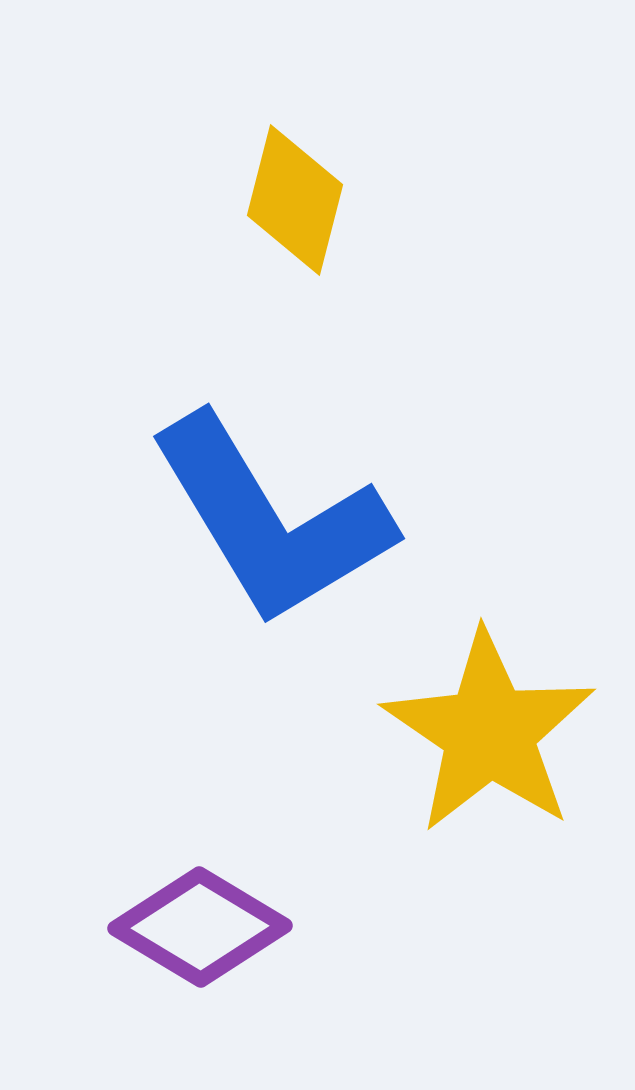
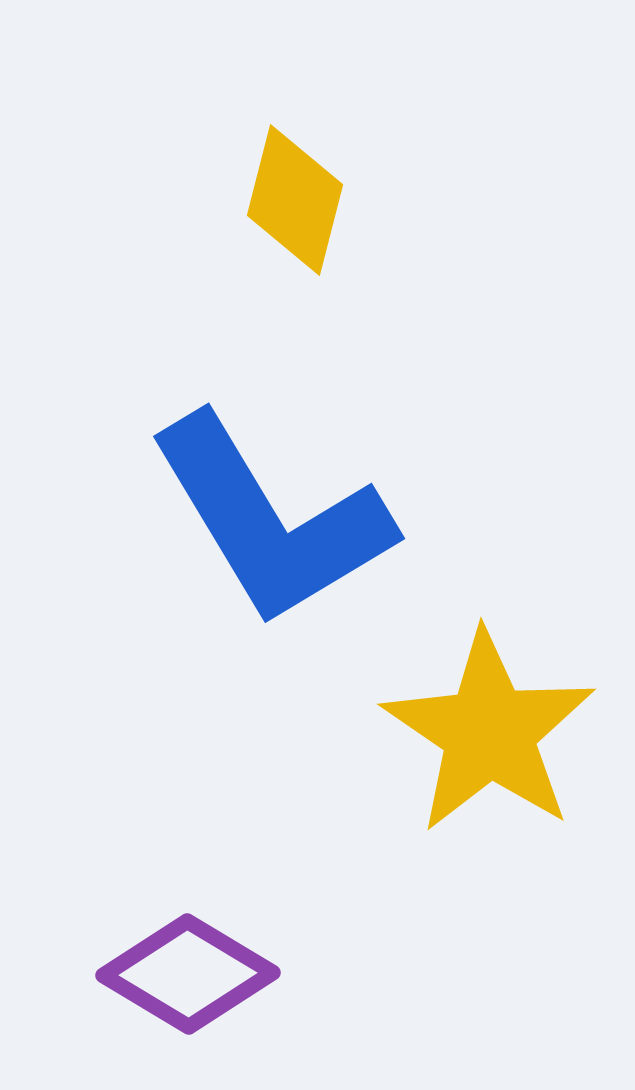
purple diamond: moved 12 px left, 47 px down
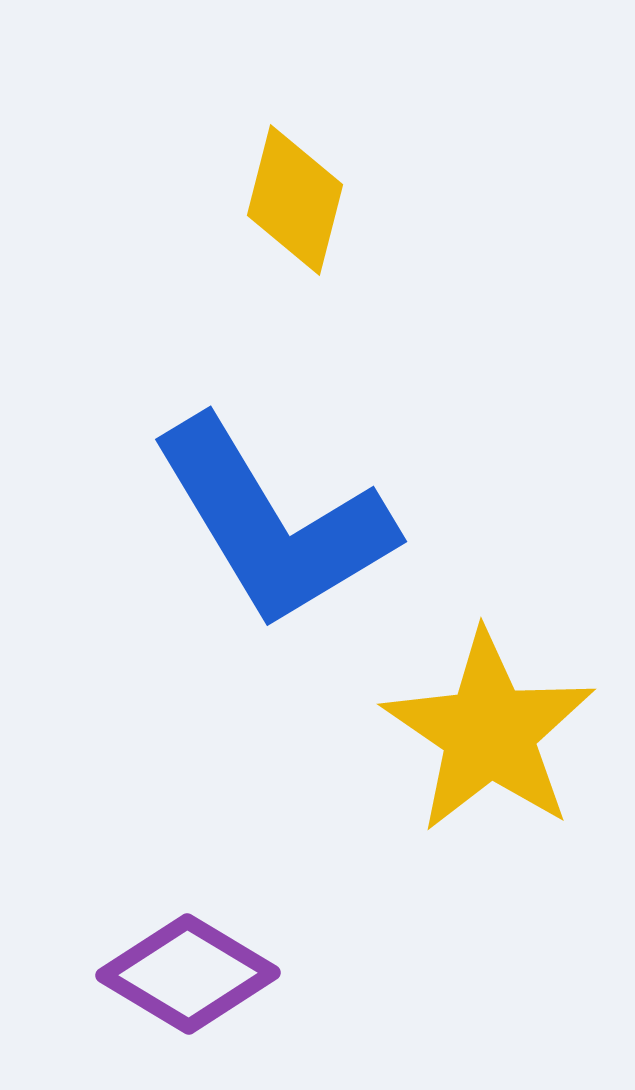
blue L-shape: moved 2 px right, 3 px down
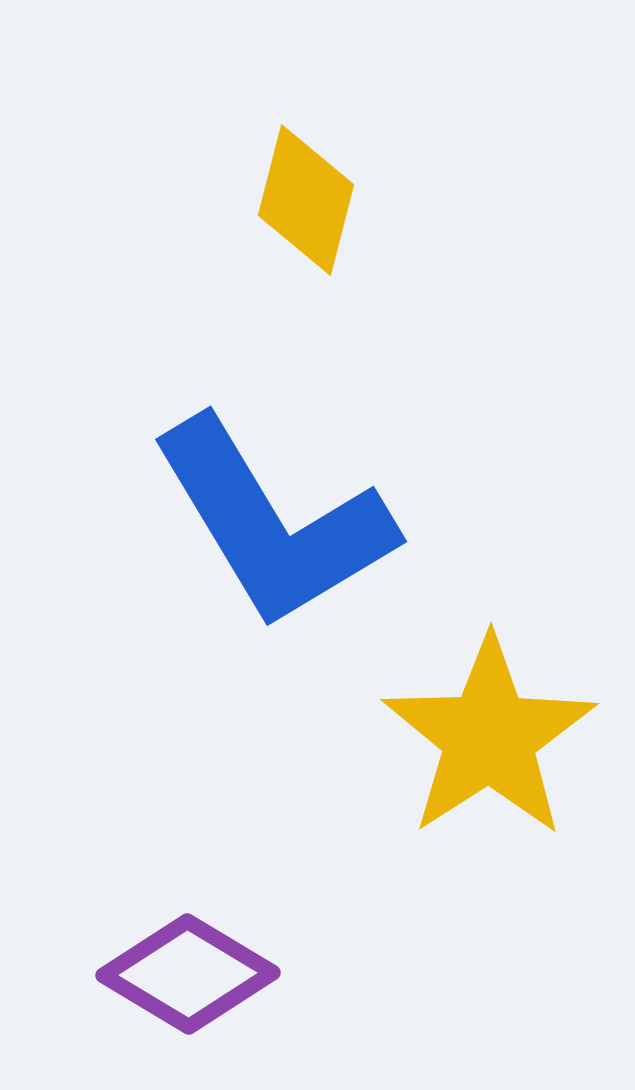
yellow diamond: moved 11 px right
yellow star: moved 5 px down; rotated 5 degrees clockwise
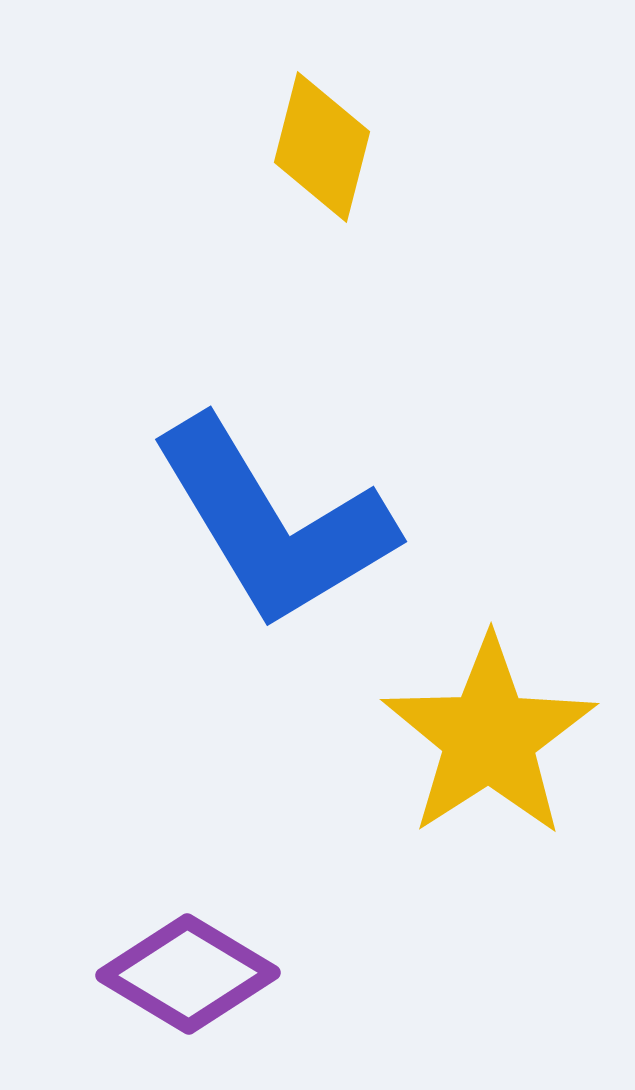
yellow diamond: moved 16 px right, 53 px up
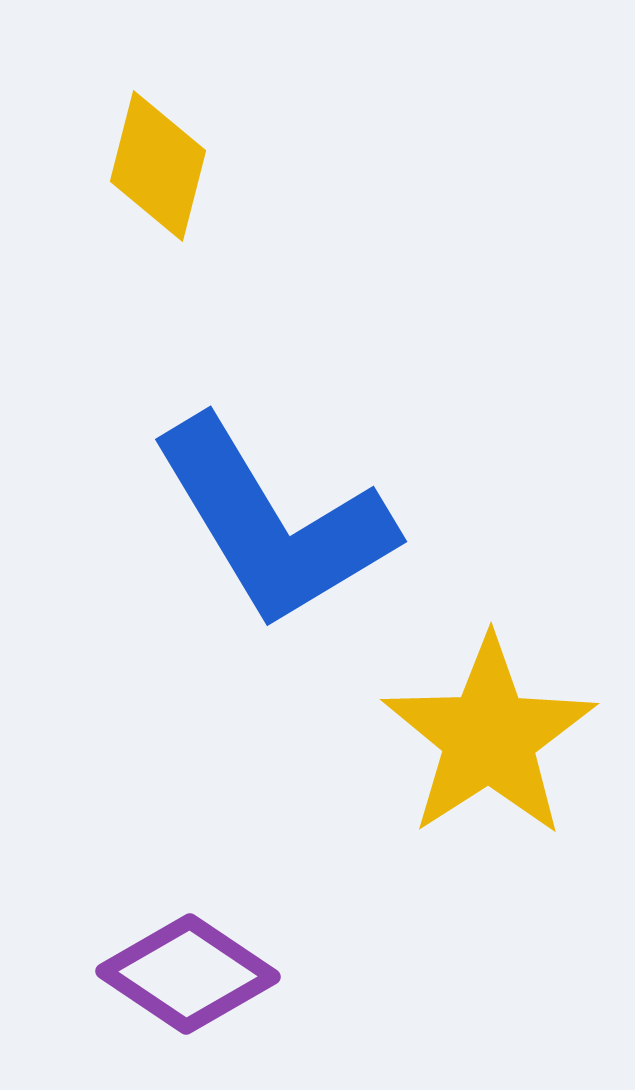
yellow diamond: moved 164 px left, 19 px down
purple diamond: rotated 3 degrees clockwise
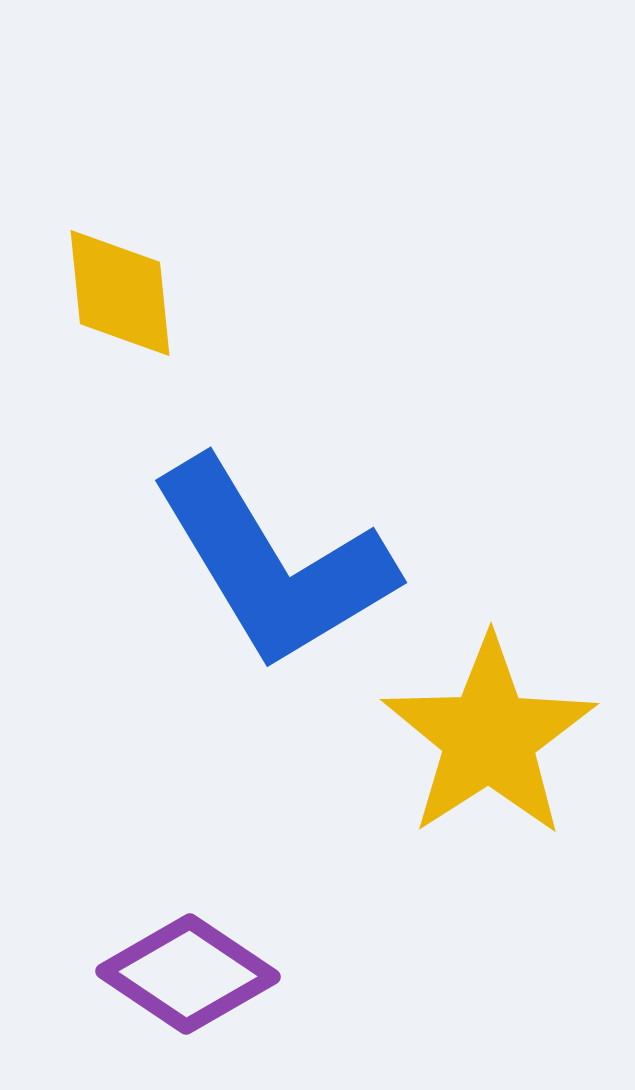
yellow diamond: moved 38 px left, 127 px down; rotated 20 degrees counterclockwise
blue L-shape: moved 41 px down
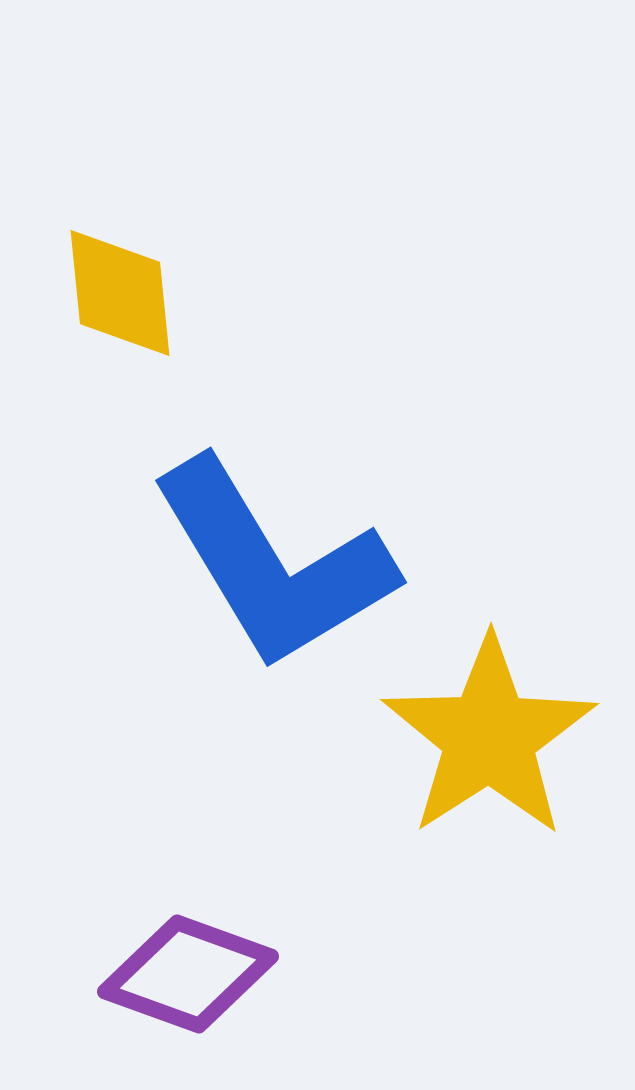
purple diamond: rotated 14 degrees counterclockwise
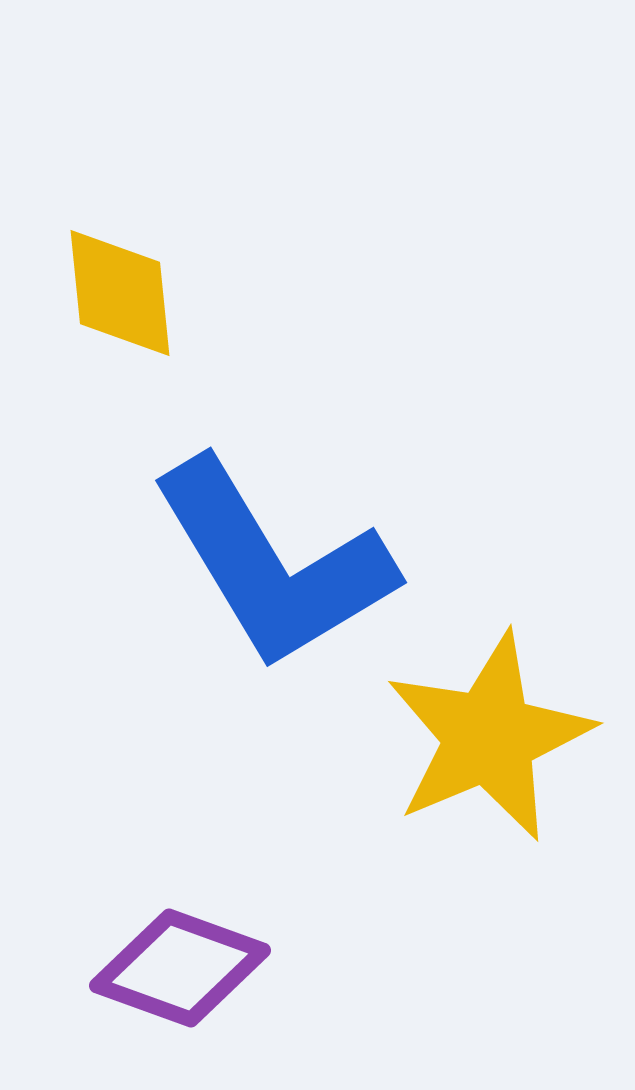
yellow star: rotated 10 degrees clockwise
purple diamond: moved 8 px left, 6 px up
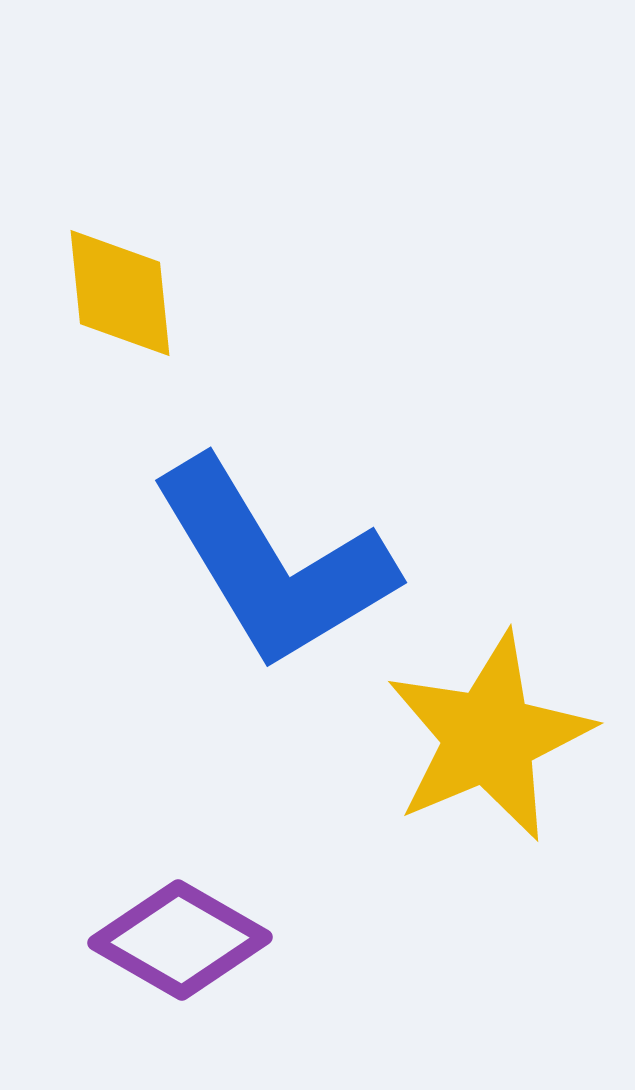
purple diamond: moved 28 px up; rotated 10 degrees clockwise
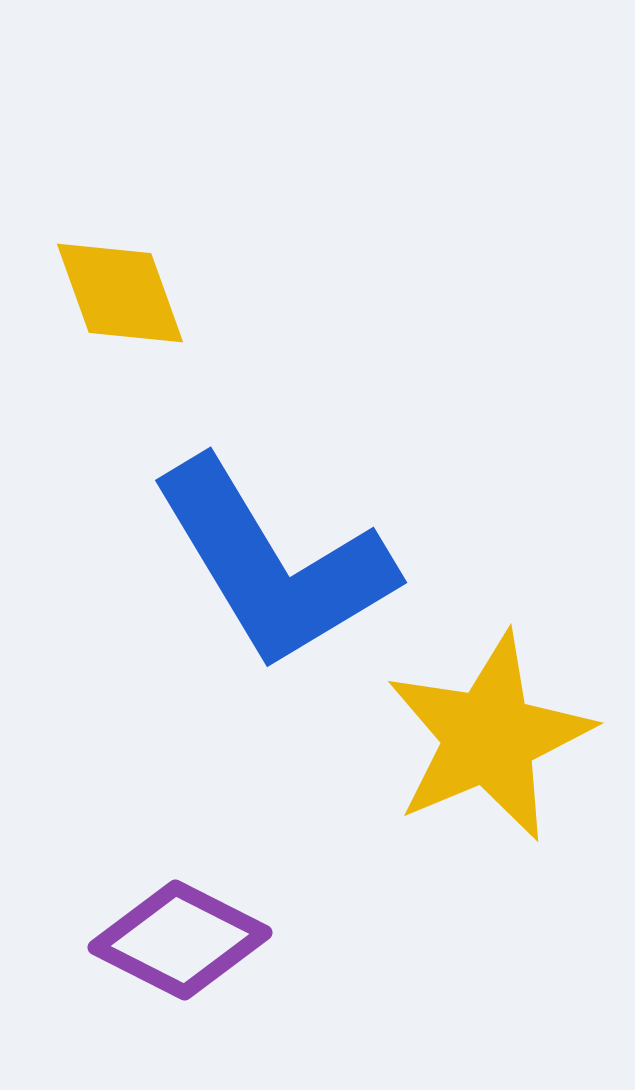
yellow diamond: rotated 14 degrees counterclockwise
purple diamond: rotated 3 degrees counterclockwise
